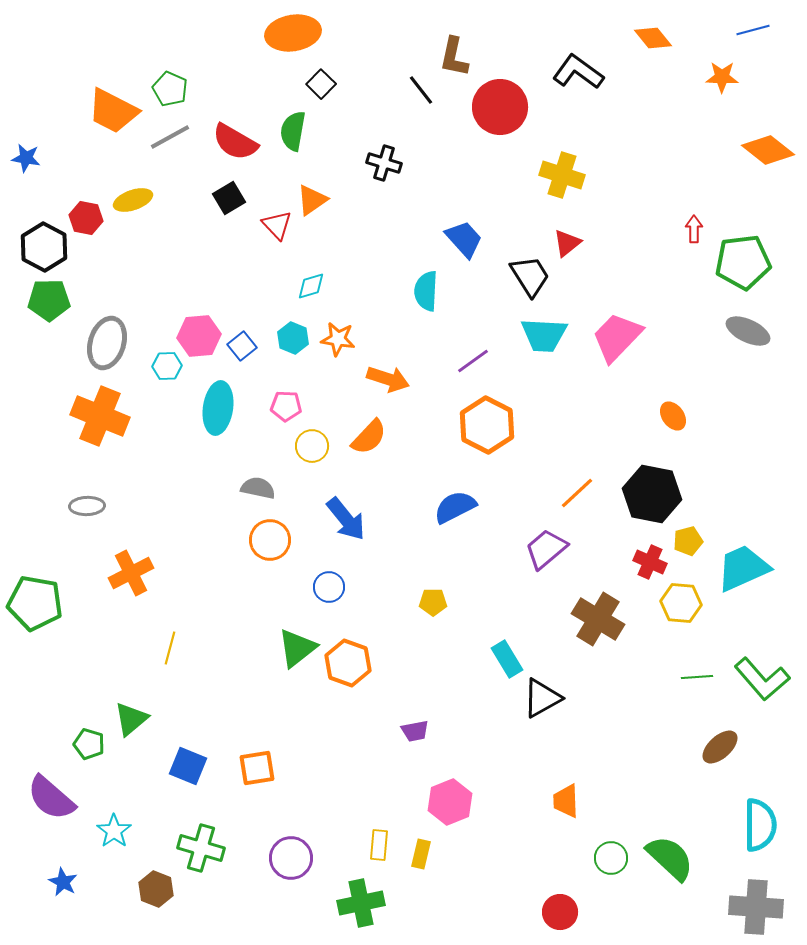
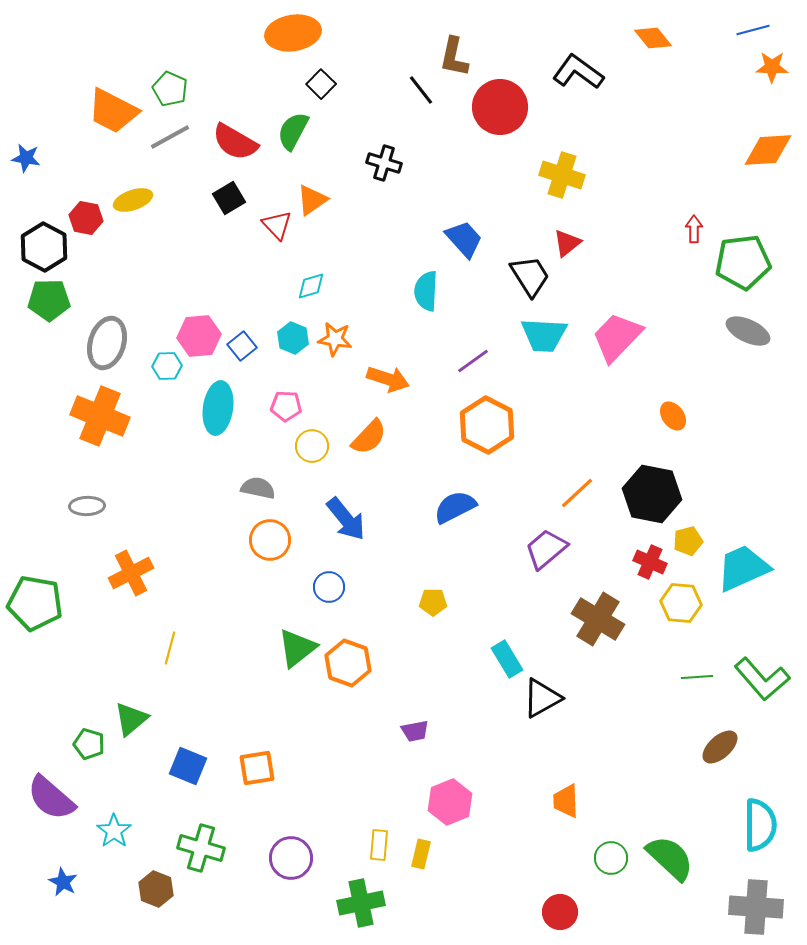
orange star at (722, 77): moved 50 px right, 10 px up
green semicircle at (293, 131): rotated 18 degrees clockwise
orange diamond at (768, 150): rotated 42 degrees counterclockwise
orange star at (338, 339): moved 3 px left
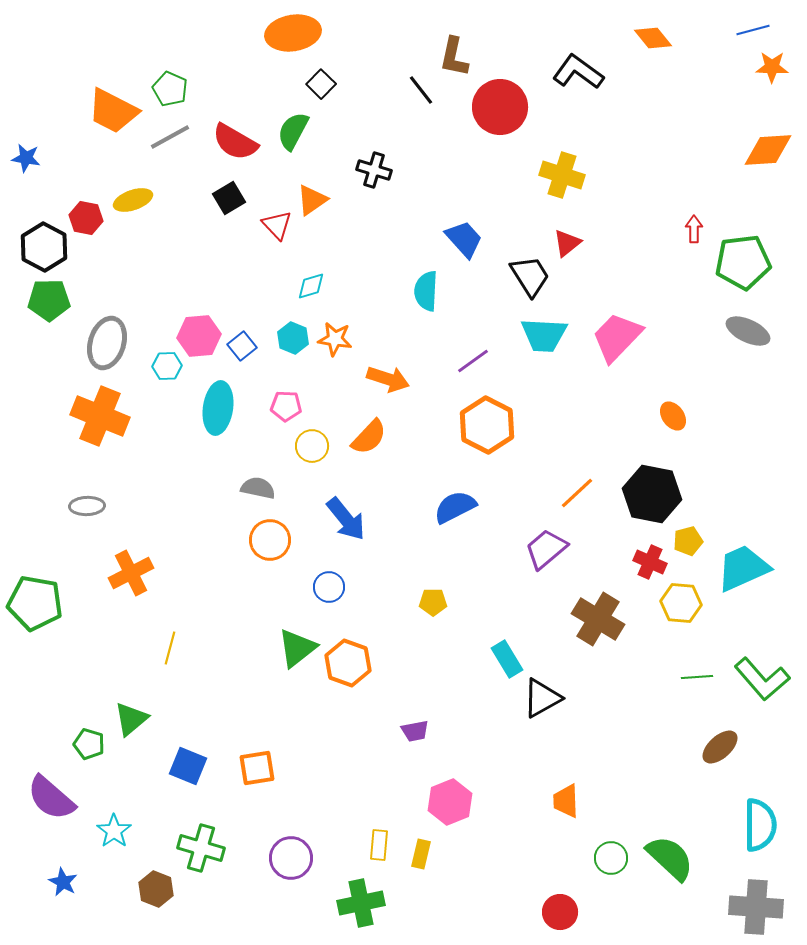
black cross at (384, 163): moved 10 px left, 7 px down
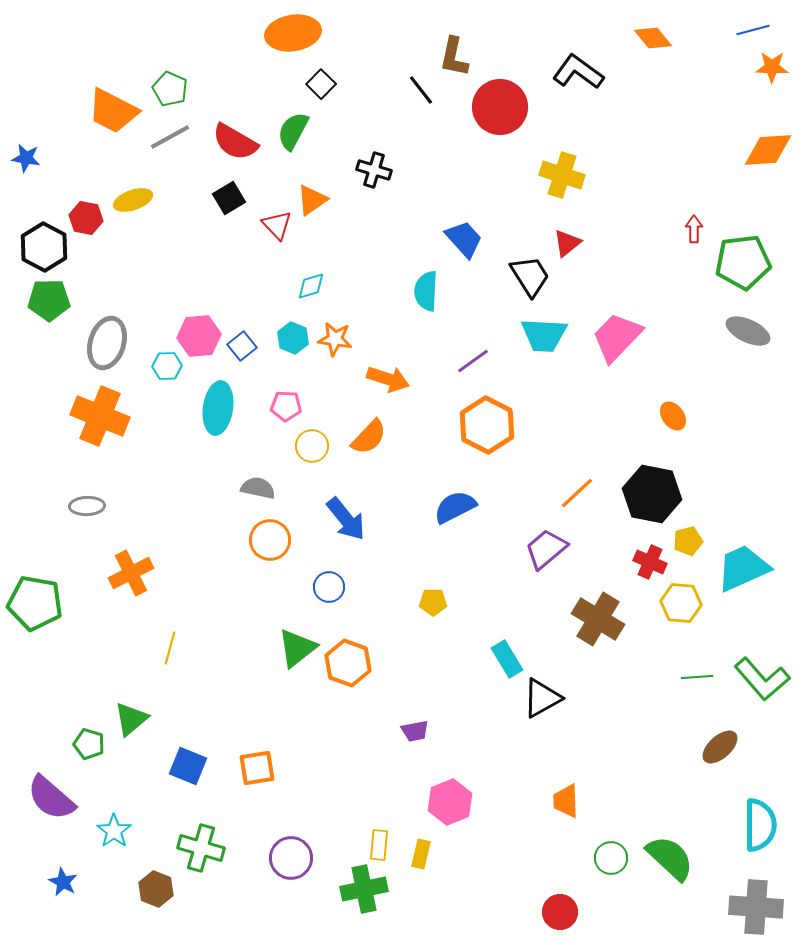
green cross at (361, 903): moved 3 px right, 14 px up
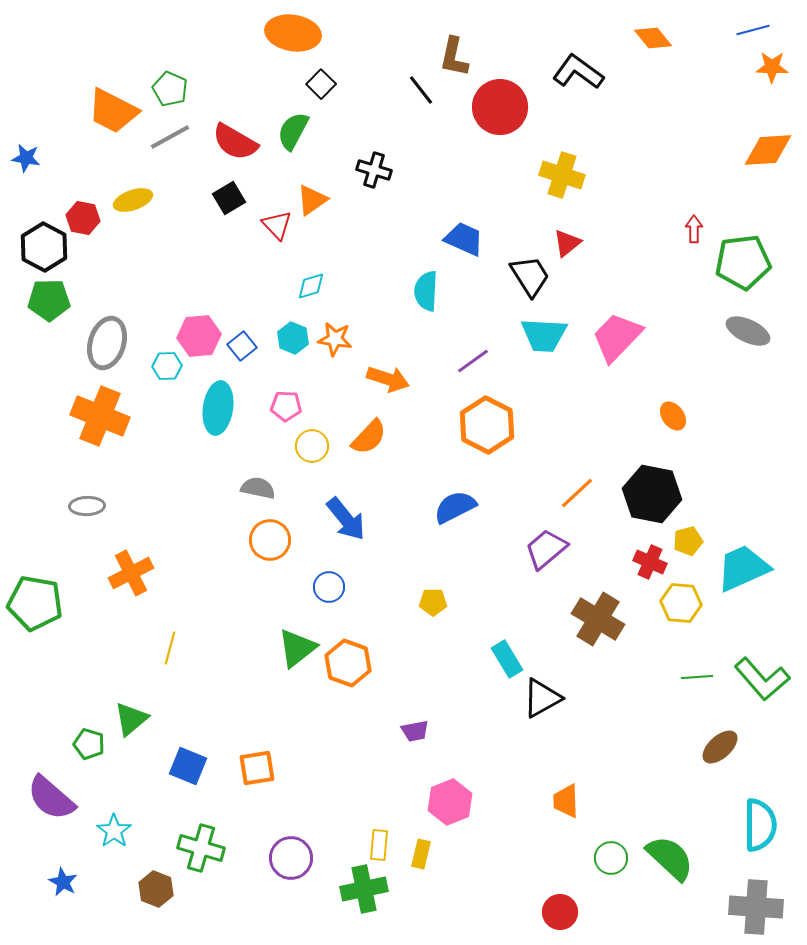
orange ellipse at (293, 33): rotated 18 degrees clockwise
red hexagon at (86, 218): moved 3 px left
blue trapezoid at (464, 239): rotated 24 degrees counterclockwise
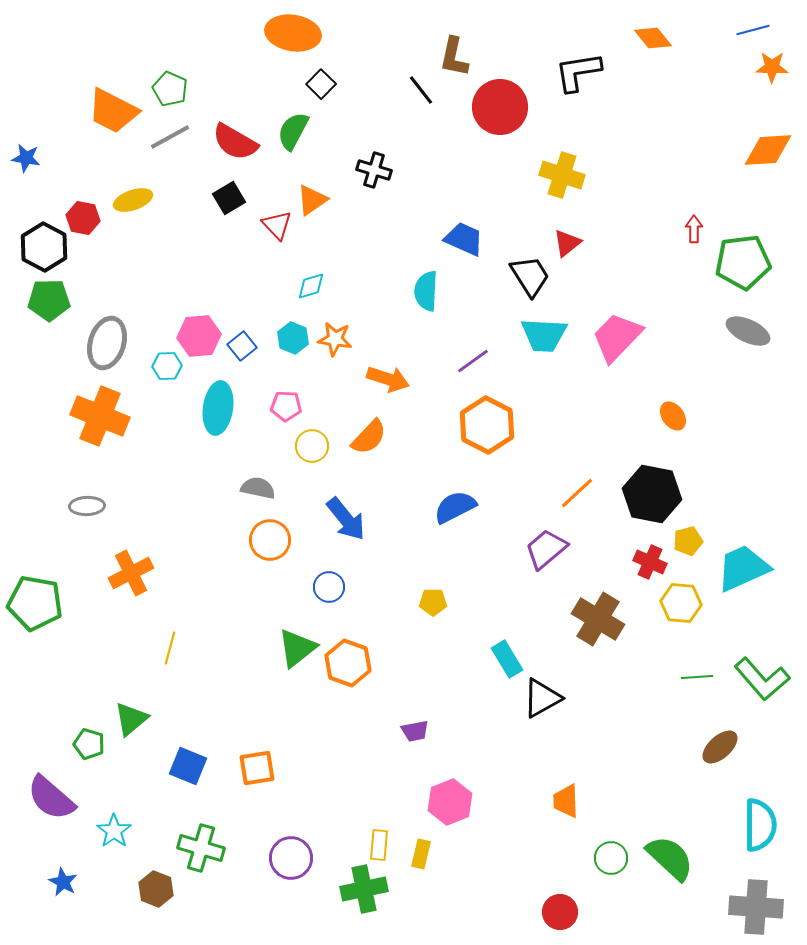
black L-shape at (578, 72): rotated 45 degrees counterclockwise
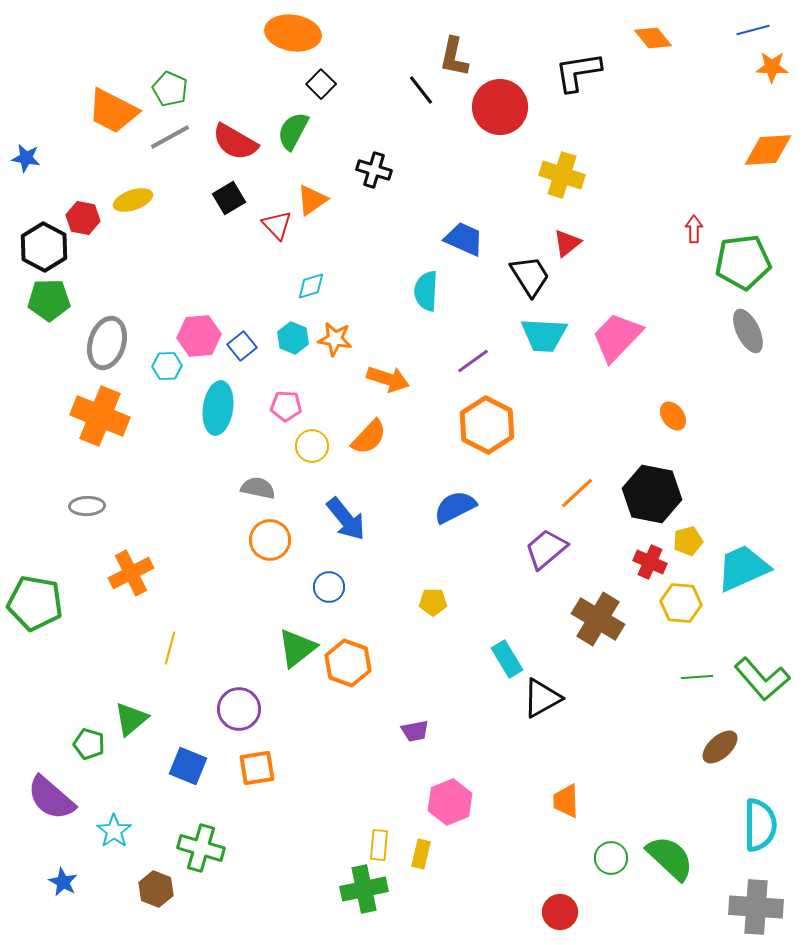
gray ellipse at (748, 331): rotated 39 degrees clockwise
purple circle at (291, 858): moved 52 px left, 149 px up
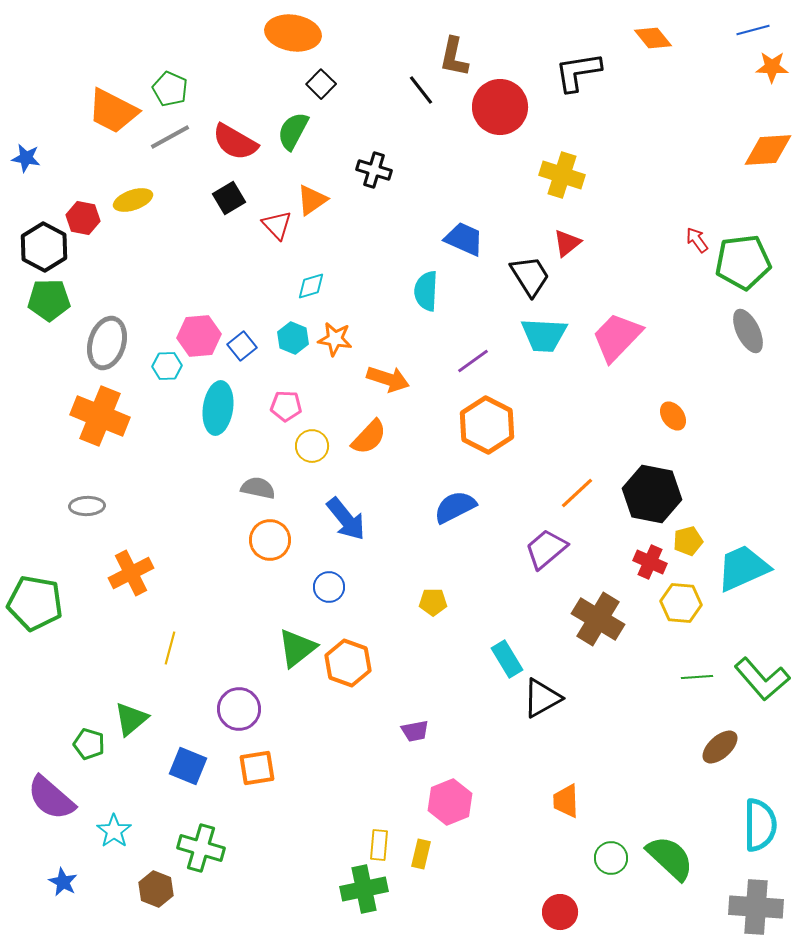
red arrow at (694, 229): moved 3 px right, 11 px down; rotated 36 degrees counterclockwise
